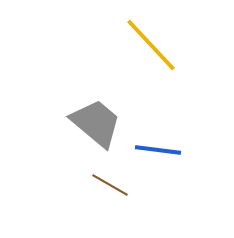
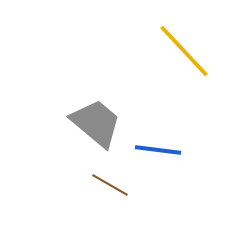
yellow line: moved 33 px right, 6 px down
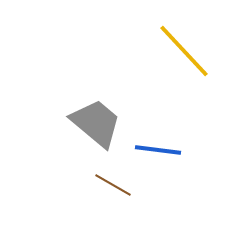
brown line: moved 3 px right
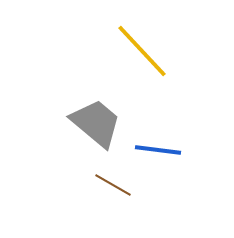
yellow line: moved 42 px left
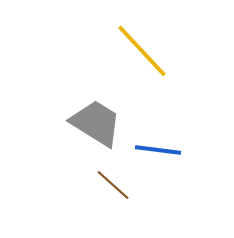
gray trapezoid: rotated 8 degrees counterclockwise
brown line: rotated 12 degrees clockwise
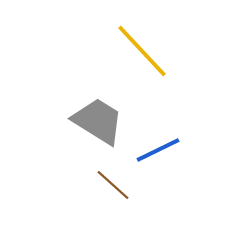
gray trapezoid: moved 2 px right, 2 px up
blue line: rotated 33 degrees counterclockwise
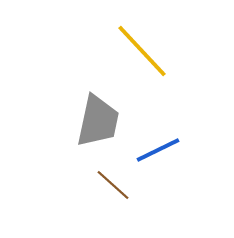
gray trapezoid: rotated 70 degrees clockwise
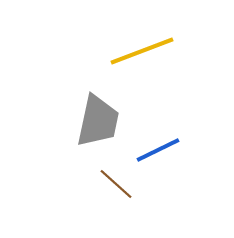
yellow line: rotated 68 degrees counterclockwise
brown line: moved 3 px right, 1 px up
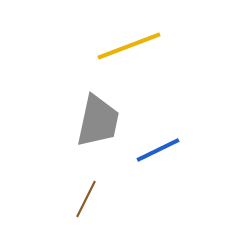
yellow line: moved 13 px left, 5 px up
brown line: moved 30 px left, 15 px down; rotated 75 degrees clockwise
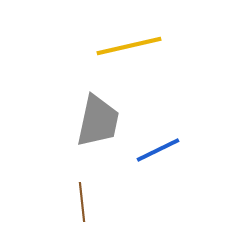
yellow line: rotated 8 degrees clockwise
brown line: moved 4 px left, 3 px down; rotated 33 degrees counterclockwise
